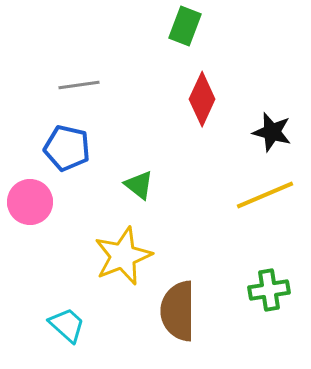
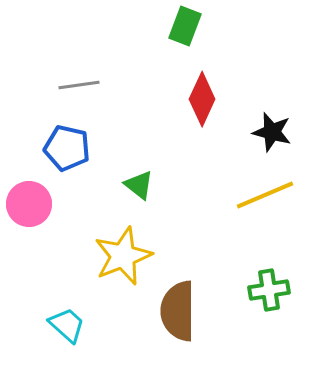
pink circle: moved 1 px left, 2 px down
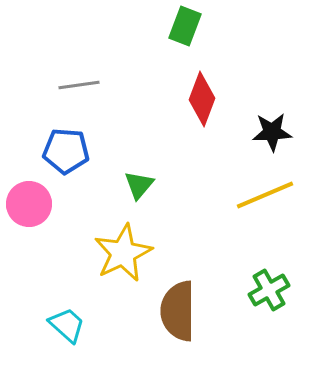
red diamond: rotated 4 degrees counterclockwise
black star: rotated 18 degrees counterclockwise
blue pentagon: moved 1 px left, 3 px down; rotated 9 degrees counterclockwise
green triangle: rotated 32 degrees clockwise
yellow star: moved 3 px up; rotated 4 degrees counterclockwise
green cross: rotated 21 degrees counterclockwise
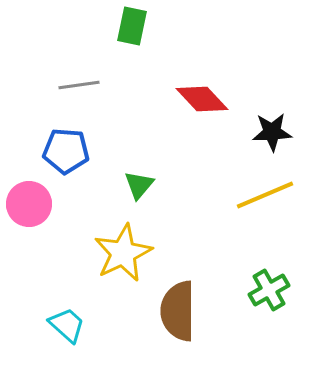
green rectangle: moved 53 px left; rotated 9 degrees counterclockwise
red diamond: rotated 64 degrees counterclockwise
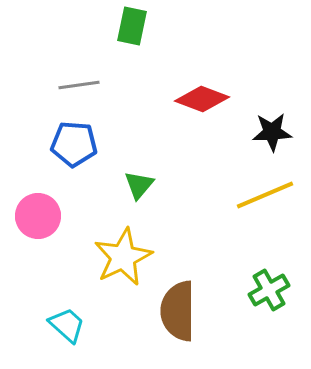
red diamond: rotated 26 degrees counterclockwise
blue pentagon: moved 8 px right, 7 px up
pink circle: moved 9 px right, 12 px down
yellow star: moved 4 px down
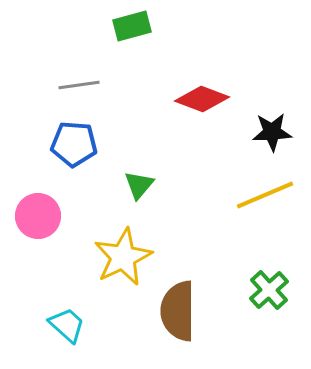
green rectangle: rotated 63 degrees clockwise
green cross: rotated 12 degrees counterclockwise
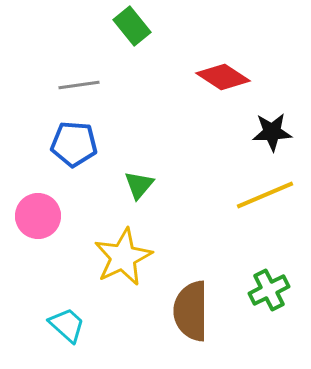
green rectangle: rotated 66 degrees clockwise
red diamond: moved 21 px right, 22 px up; rotated 12 degrees clockwise
green cross: rotated 15 degrees clockwise
brown semicircle: moved 13 px right
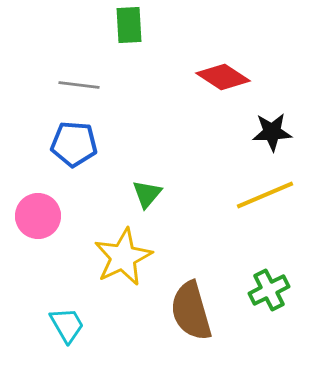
green rectangle: moved 3 px left, 1 px up; rotated 36 degrees clockwise
gray line: rotated 15 degrees clockwise
green triangle: moved 8 px right, 9 px down
brown semicircle: rotated 16 degrees counterclockwise
cyan trapezoid: rotated 18 degrees clockwise
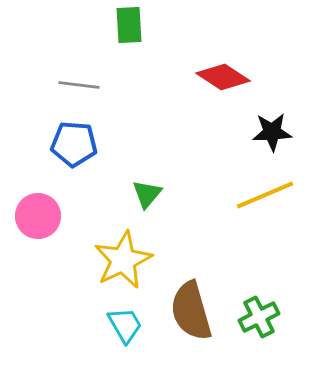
yellow star: moved 3 px down
green cross: moved 10 px left, 27 px down
cyan trapezoid: moved 58 px right
